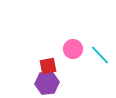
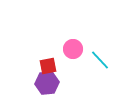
cyan line: moved 5 px down
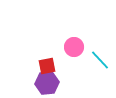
pink circle: moved 1 px right, 2 px up
red square: moved 1 px left
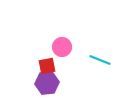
pink circle: moved 12 px left
cyan line: rotated 25 degrees counterclockwise
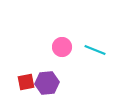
cyan line: moved 5 px left, 10 px up
red square: moved 21 px left, 16 px down
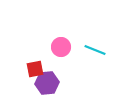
pink circle: moved 1 px left
red square: moved 9 px right, 13 px up
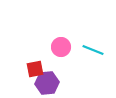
cyan line: moved 2 px left
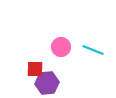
red square: rotated 12 degrees clockwise
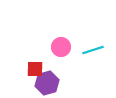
cyan line: rotated 40 degrees counterclockwise
purple hexagon: rotated 10 degrees counterclockwise
